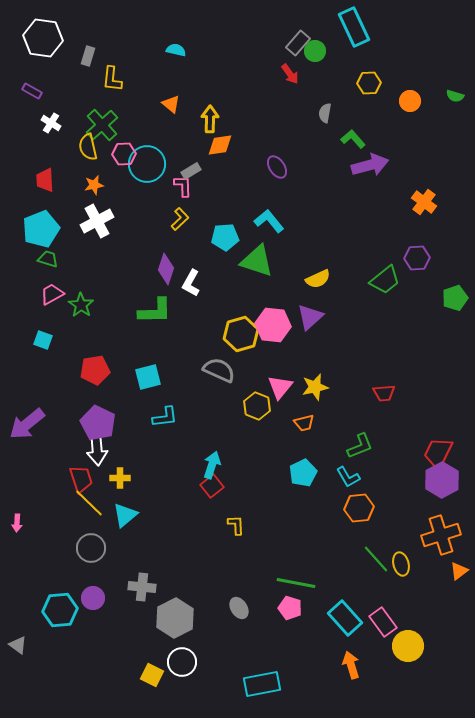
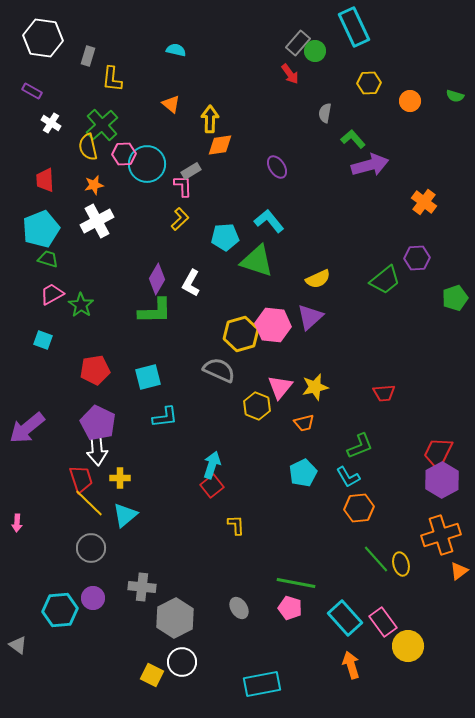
purple diamond at (166, 269): moved 9 px left, 10 px down; rotated 12 degrees clockwise
purple arrow at (27, 424): moved 4 px down
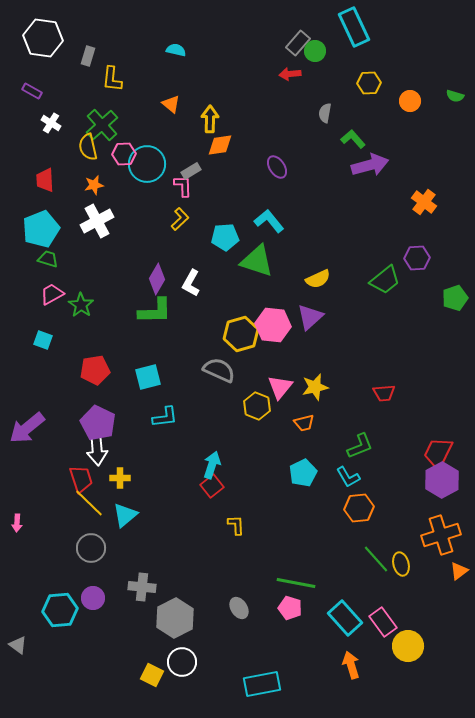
red arrow at (290, 74): rotated 120 degrees clockwise
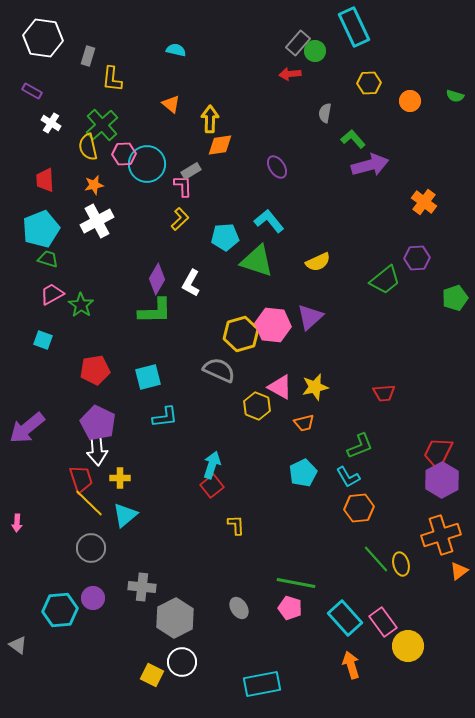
yellow semicircle at (318, 279): moved 17 px up
pink triangle at (280, 387): rotated 40 degrees counterclockwise
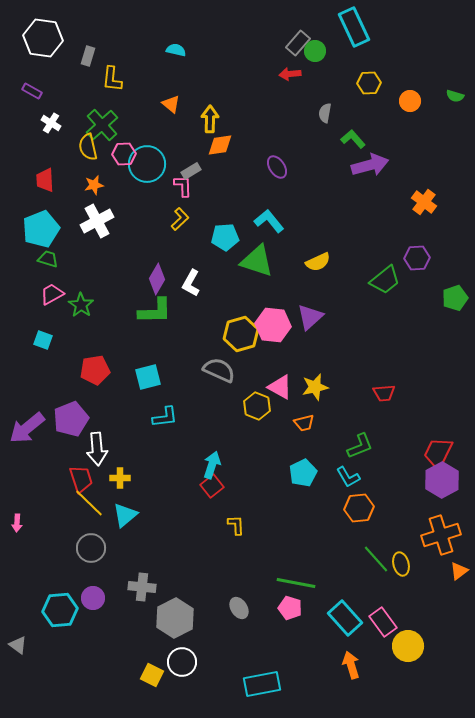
purple pentagon at (98, 423): moved 27 px left, 4 px up; rotated 24 degrees clockwise
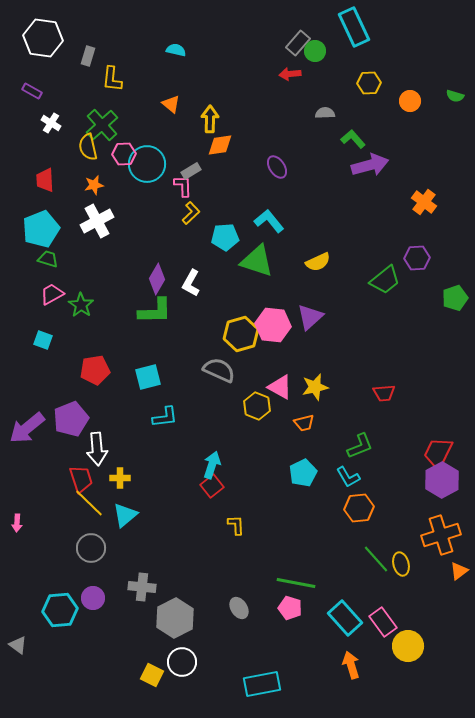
gray semicircle at (325, 113): rotated 78 degrees clockwise
yellow L-shape at (180, 219): moved 11 px right, 6 px up
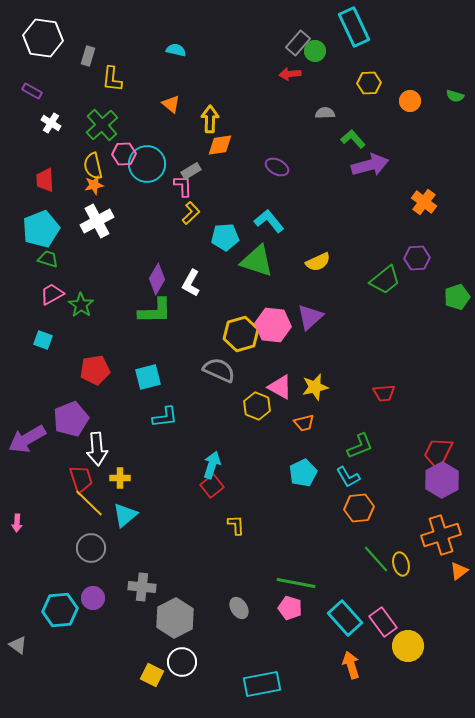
yellow semicircle at (88, 147): moved 5 px right, 19 px down
purple ellipse at (277, 167): rotated 30 degrees counterclockwise
green pentagon at (455, 298): moved 2 px right, 1 px up
purple arrow at (27, 428): moved 11 px down; rotated 9 degrees clockwise
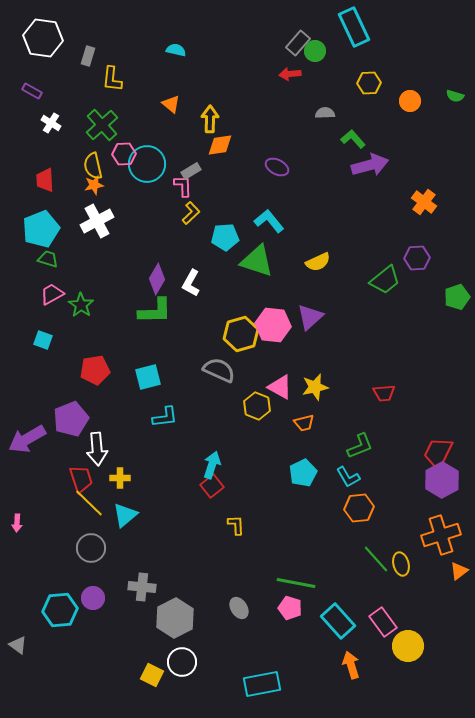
cyan rectangle at (345, 618): moved 7 px left, 3 px down
